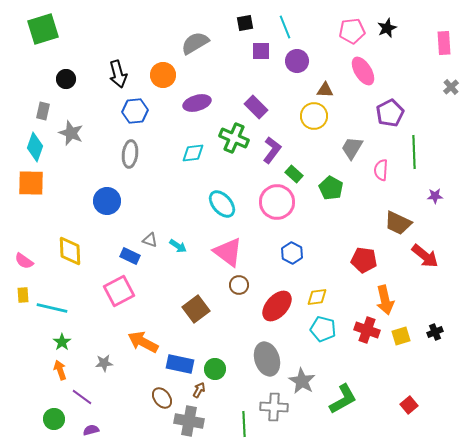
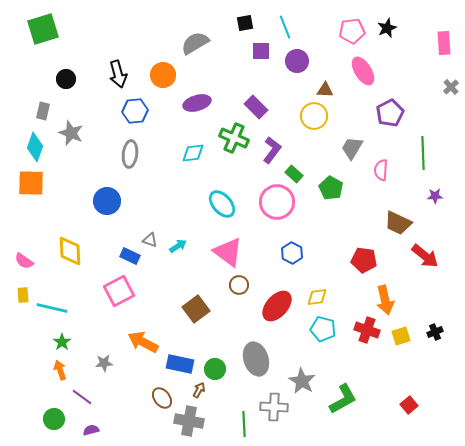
green line at (414, 152): moved 9 px right, 1 px down
cyan arrow at (178, 246): rotated 66 degrees counterclockwise
gray ellipse at (267, 359): moved 11 px left
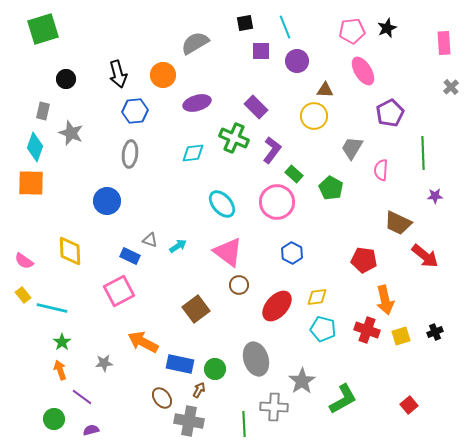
yellow rectangle at (23, 295): rotated 35 degrees counterclockwise
gray star at (302, 381): rotated 8 degrees clockwise
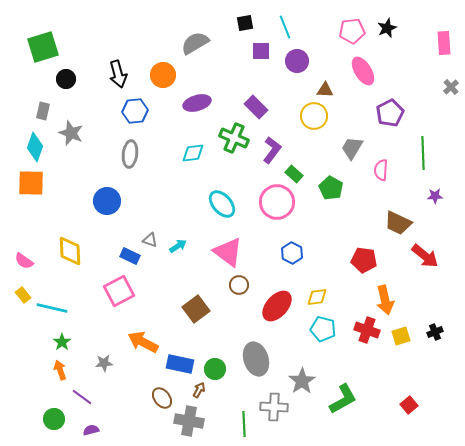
green square at (43, 29): moved 18 px down
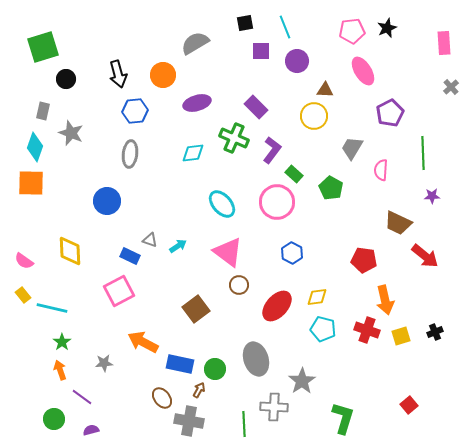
purple star at (435, 196): moved 3 px left
green L-shape at (343, 399): moved 19 px down; rotated 44 degrees counterclockwise
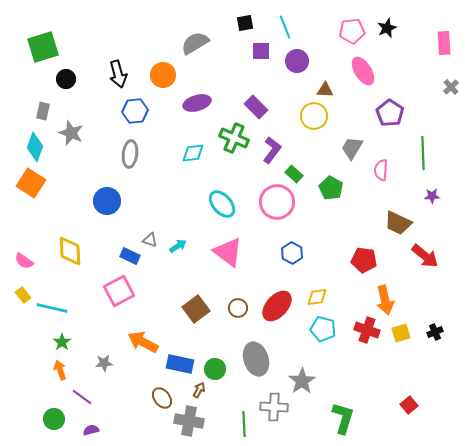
purple pentagon at (390, 113): rotated 12 degrees counterclockwise
orange square at (31, 183): rotated 32 degrees clockwise
brown circle at (239, 285): moved 1 px left, 23 px down
yellow square at (401, 336): moved 3 px up
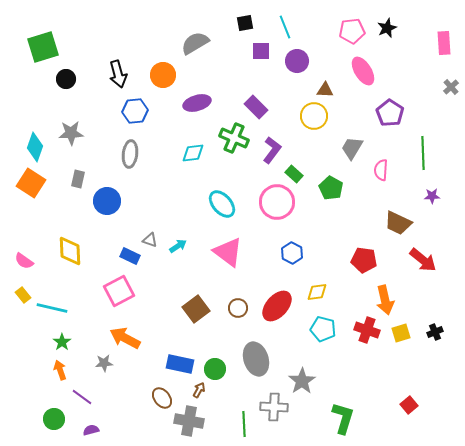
gray rectangle at (43, 111): moved 35 px right, 68 px down
gray star at (71, 133): rotated 25 degrees counterclockwise
red arrow at (425, 256): moved 2 px left, 4 px down
yellow diamond at (317, 297): moved 5 px up
orange arrow at (143, 342): moved 18 px left, 4 px up
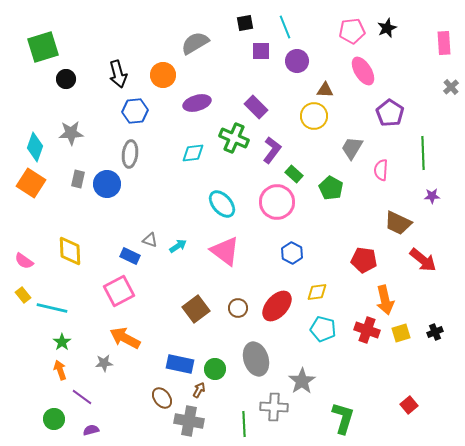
blue circle at (107, 201): moved 17 px up
pink triangle at (228, 252): moved 3 px left, 1 px up
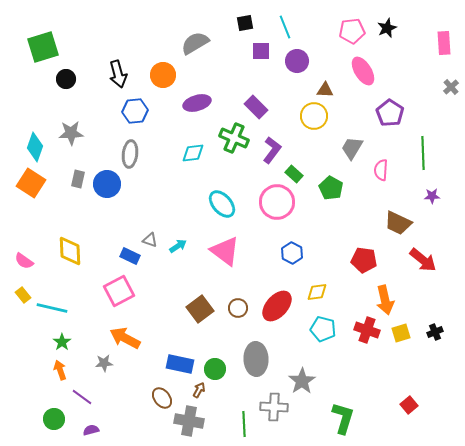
brown square at (196, 309): moved 4 px right
gray ellipse at (256, 359): rotated 16 degrees clockwise
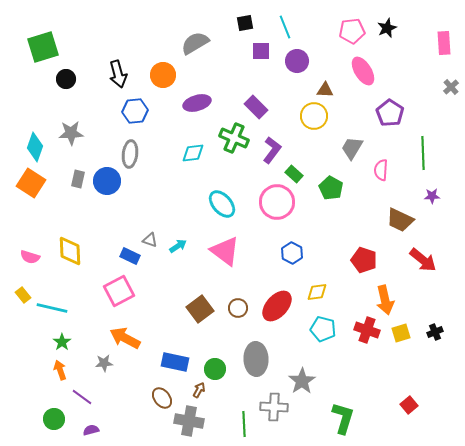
blue circle at (107, 184): moved 3 px up
brown trapezoid at (398, 223): moved 2 px right, 3 px up
red pentagon at (364, 260): rotated 10 degrees clockwise
pink semicircle at (24, 261): moved 6 px right, 4 px up; rotated 18 degrees counterclockwise
blue rectangle at (180, 364): moved 5 px left, 2 px up
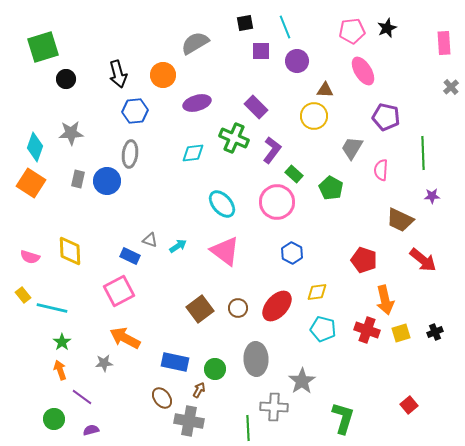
purple pentagon at (390, 113): moved 4 px left, 4 px down; rotated 20 degrees counterclockwise
green line at (244, 424): moved 4 px right, 4 px down
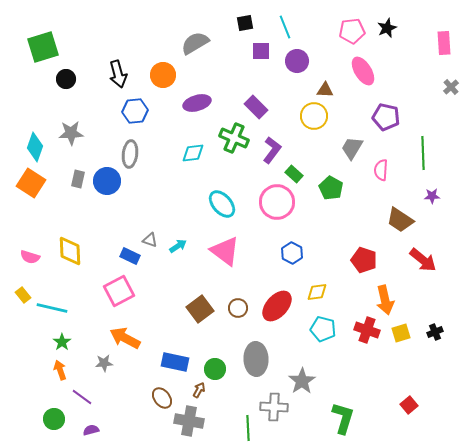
brown trapezoid at (400, 220): rotated 8 degrees clockwise
